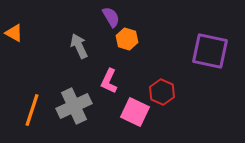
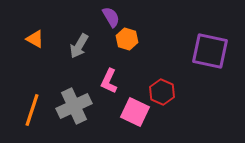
orange triangle: moved 21 px right, 6 px down
gray arrow: rotated 125 degrees counterclockwise
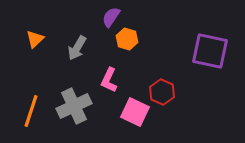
purple semicircle: rotated 115 degrees counterclockwise
orange triangle: rotated 48 degrees clockwise
gray arrow: moved 2 px left, 2 px down
pink L-shape: moved 1 px up
orange line: moved 1 px left, 1 px down
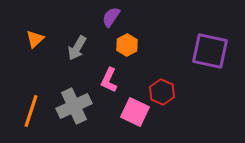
orange hexagon: moved 6 px down; rotated 15 degrees clockwise
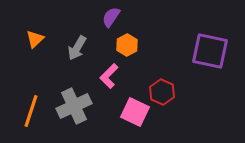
pink L-shape: moved 4 px up; rotated 20 degrees clockwise
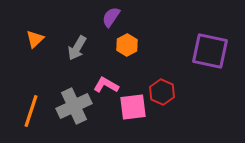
pink L-shape: moved 3 px left, 9 px down; rotated 75 degrees clockwise
pink square: moved 2 px left, 5 px up; rotated 32 degrees counterclockwise
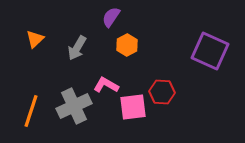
purple square: rotated 12 degrees clockwise
red hexagon: rotated 20 degrees counterclockwise
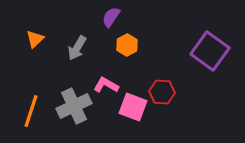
purple square: rotated 12 degrees clockwise
pink square: rotated 28 degrees clockwise
